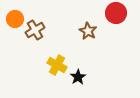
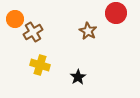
brown cross: moved 2 px left, 2 px down
yellow cross: moved 17 px left; rotated 12 degrees counterclockwise
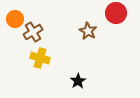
yellow cross: moved 7 px up
black star: moved 4 px down
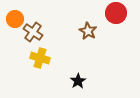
brown cross: rotated 24 degrees counterclockwise
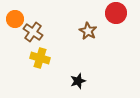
black star: rotated 14 degrees clockwise
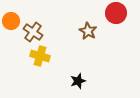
orange circle: moved 4 px left, 2 px down
yellow cross: moved 2 px up
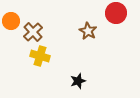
brown cross: rotated 12 degrees clockwise
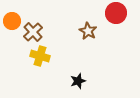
orange circle: moved 1 px right
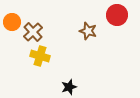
red circle: moved 1 px right, 2 px down
orange circle: moved 1 px down
brown star: rotated 12 degrees counterclockwise
black star: moved 9 px left, 6 px down
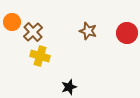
red circle: moved 10 px right, 18 px down
